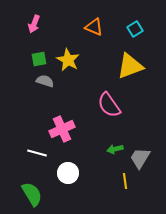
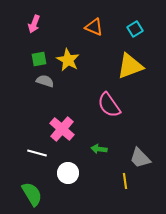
pink cross: rotated 25 degrees counterclockwise
green arrow: moved 16 px left; rotated 21 degrees clockwise
gray trapezoid: rotated 75 degrees counterclockwise
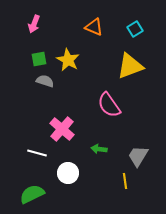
gray trapezoid: moved 2 px left, 2 px up; rotated 75 degrees clockwise
green semicircle: rotated 85 degrees counterclockwise
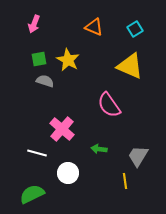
yellow triangle: rotated 44 degrees clockwise
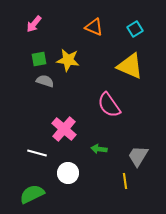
pink arrow: rotated 18 degrees clockwise
yellow star: rotated 20 degrees counterclockwise
pink cross: moved 2 px right
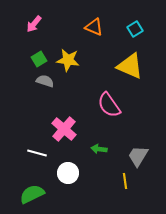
green square: rotated 21 degrees counterclockwise
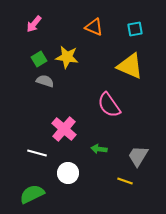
cyan square: rotated 21 degrees clockwise
yellow star: moved 1 px left, 3 px up
yellow line: rotated 63 degrees counterclockwise
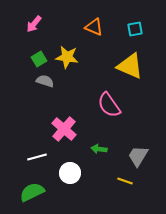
white line: moved 4 px down; rotated 30 degrees counterclockwise
white circle: moved 2 px right
green semicircle: moved 2 px up
